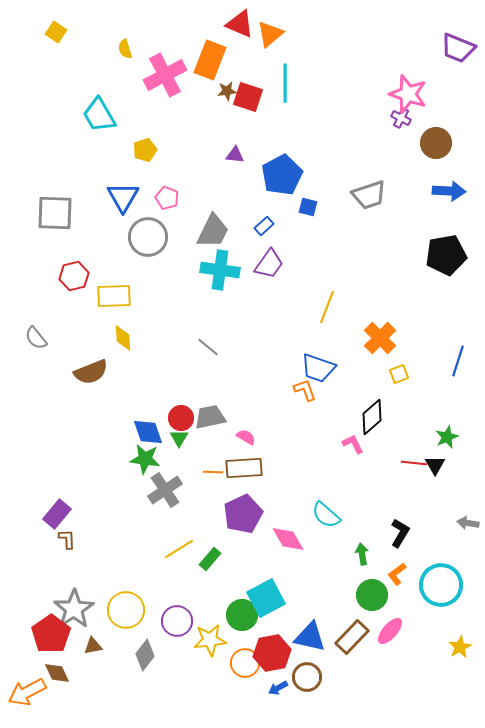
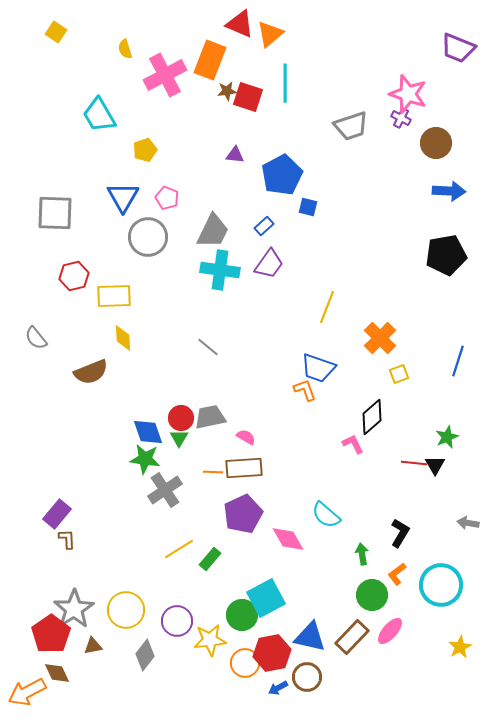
gray trapezoid at (369, 195): moved 18 px left, 69 px up
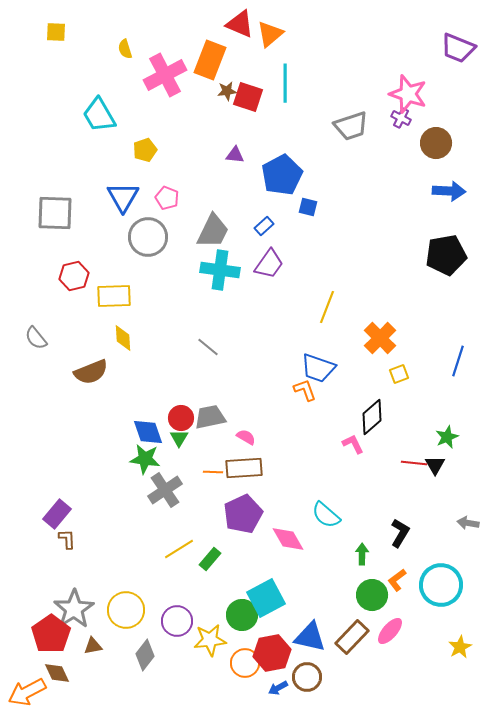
yellow square at (56, 32): rotated 30 degrees counterclockwise
green arrow at (362, 554): rotated 10 degrees clockwise
orange L-shape at (397, 574): moved 6 px down
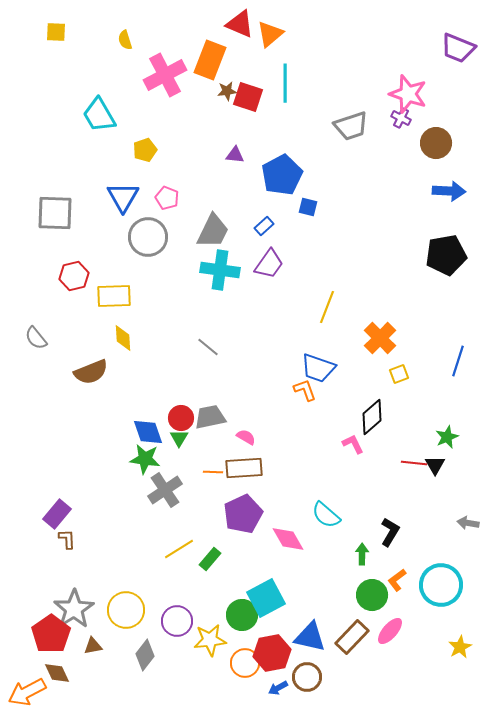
yellow semicircle at (125, 49): moved 9 px up
black L-shape at (400, 533): moved 10 px left, 1 px up
